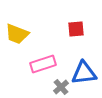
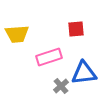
yellow trapezoid: rotated 25 degrees counterclockwise
pink rectangle: moved 6 px right, 7 px up
gray cross: moved 1 px up
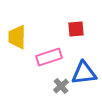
yellow trapezoid: moved 3 px down; rotated 95 degrees clockwise
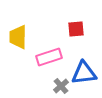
yellow trapezoid: moved 1 px right
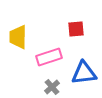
gray cross: moved 9 px left, 1 px down
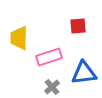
red square: moved 2 px right, 3 px up
yellow trapezoid: moved 1 px right, 1 px down
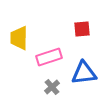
red square: moved 4 px right, 3 px down
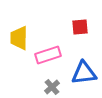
red square: moved 2 px left, 2 px up
pink rectangle: moved 1 px left, 2 px up
